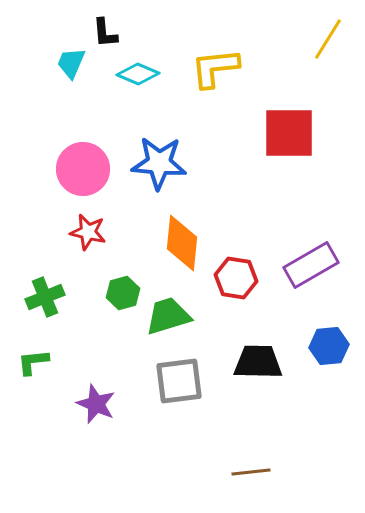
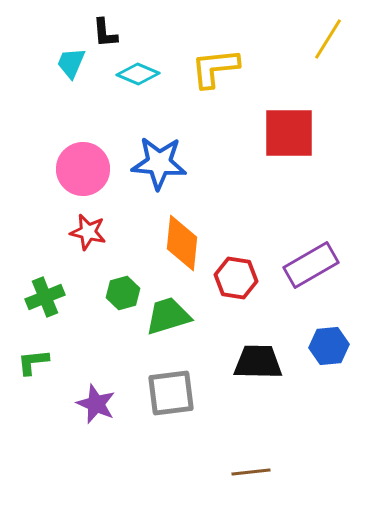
gray square: moved 8 px left, 12 px down
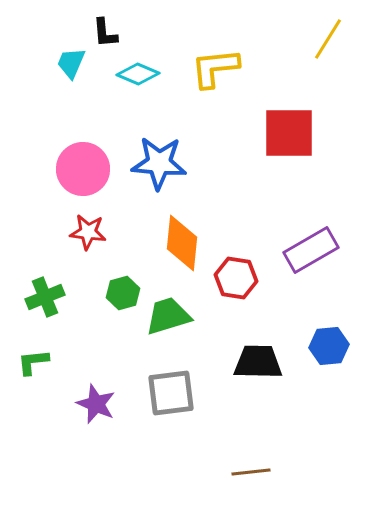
red star: rotated 6 degrees counterclockwise
purple rectangle: moved 15 px up
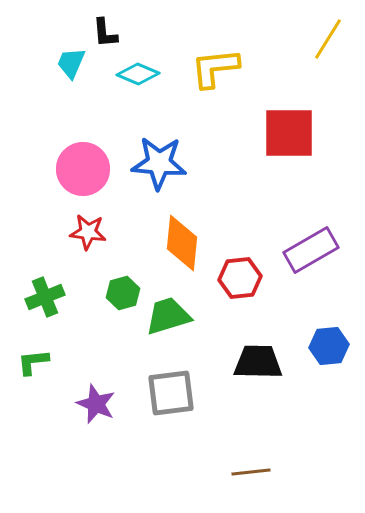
red hexagon: moved 4 px right; rotated 15 degrees counterclockwise
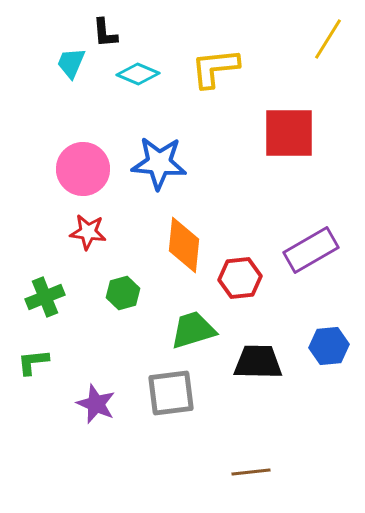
orange diamond: moved 2 px right, 2 px down
green trapezoid: moved 25 px right, 14 px down
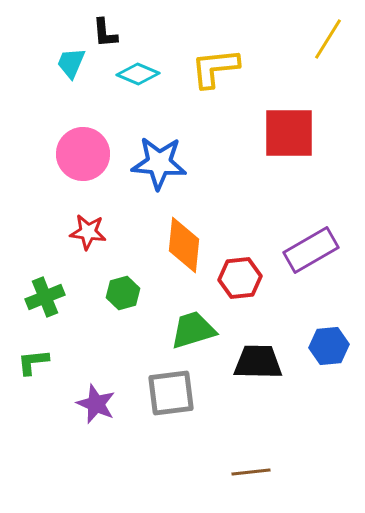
pink circle: moved 15 px up
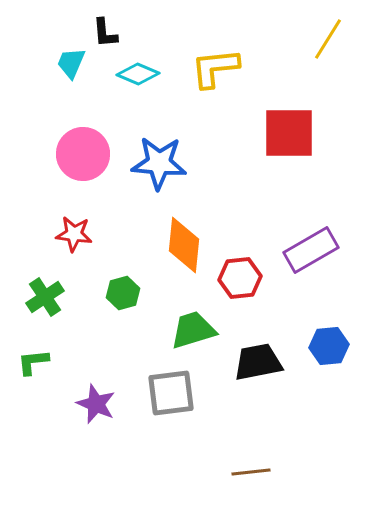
red star: moved 14 px left, 2 px down
green cross: rotated 12 degrees counterclockwise
black trapezoid: rotated 12 degrees counterclockwise
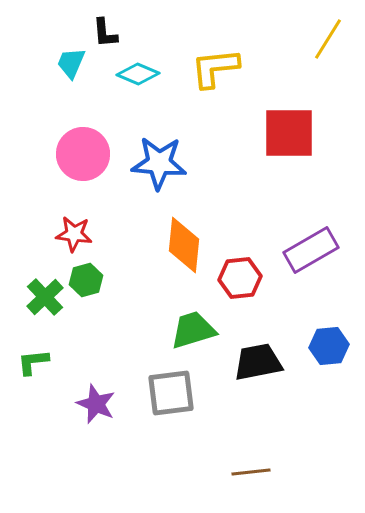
green hexagon: moved 37 px left, 13 px up
green cross: rotated 9 degrees counterclockwise
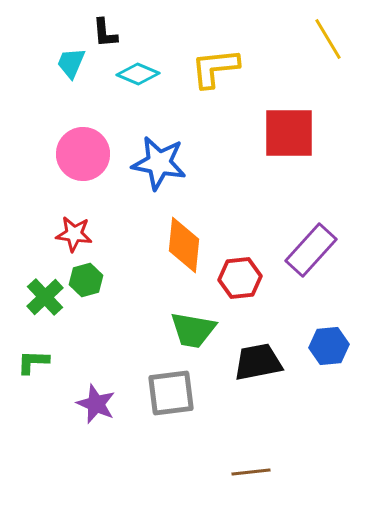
yellow line: rotated 63 degrees counterclockwise
blue star: rotated 6 degrees clockwise
purple rectangle: rotated 18 degrees counterclockwise
green trapezoid: rotated 153 degrees counterclockwise
green L-shape: rotated 8 degrees clockwise
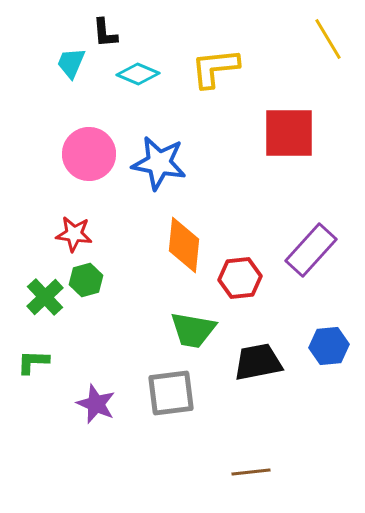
pink circle: moved 6 px right
